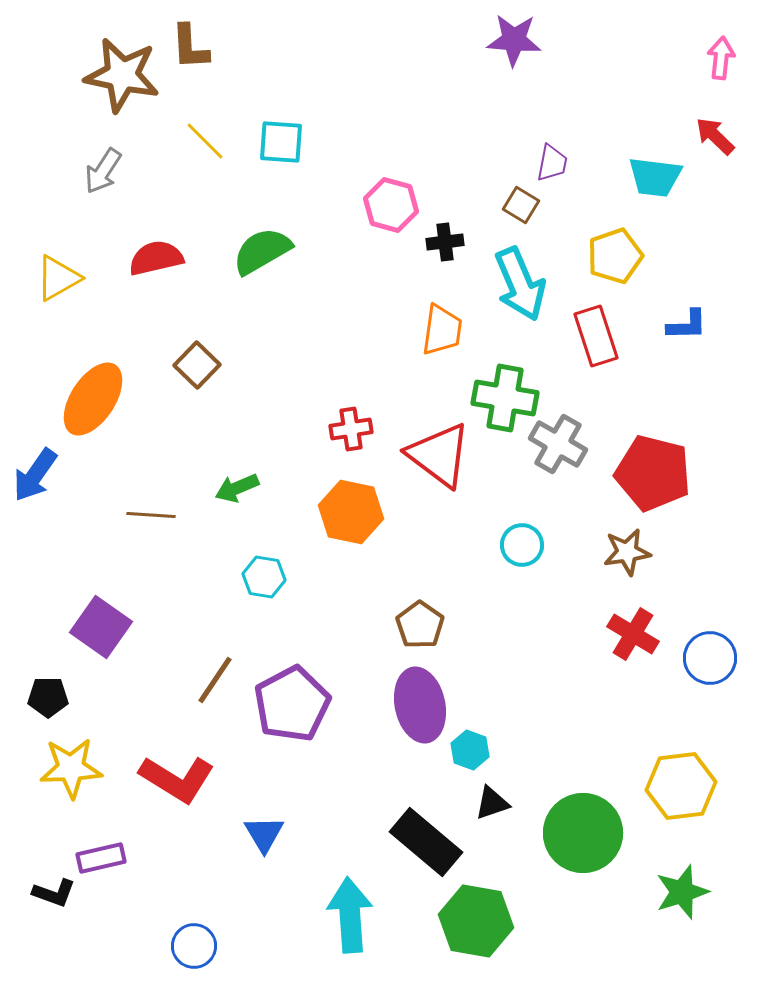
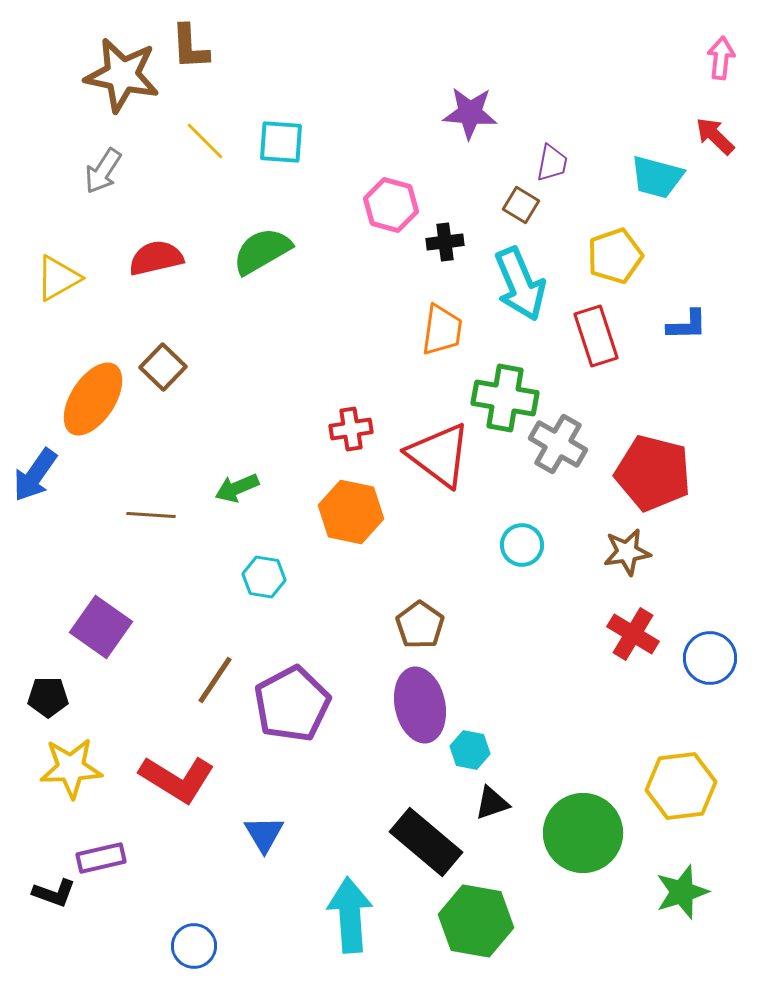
purple star at (514, 40): moved 44 px left, 73 px down
cyan trapezoid at (655, 177): moved 2 px right; rotated 8 degrees clockwise
brown square at (197, 365): moved 34 px left, 2 px down
cyan hexagon at (470, 750): rotated 9 degrees counterclockwise
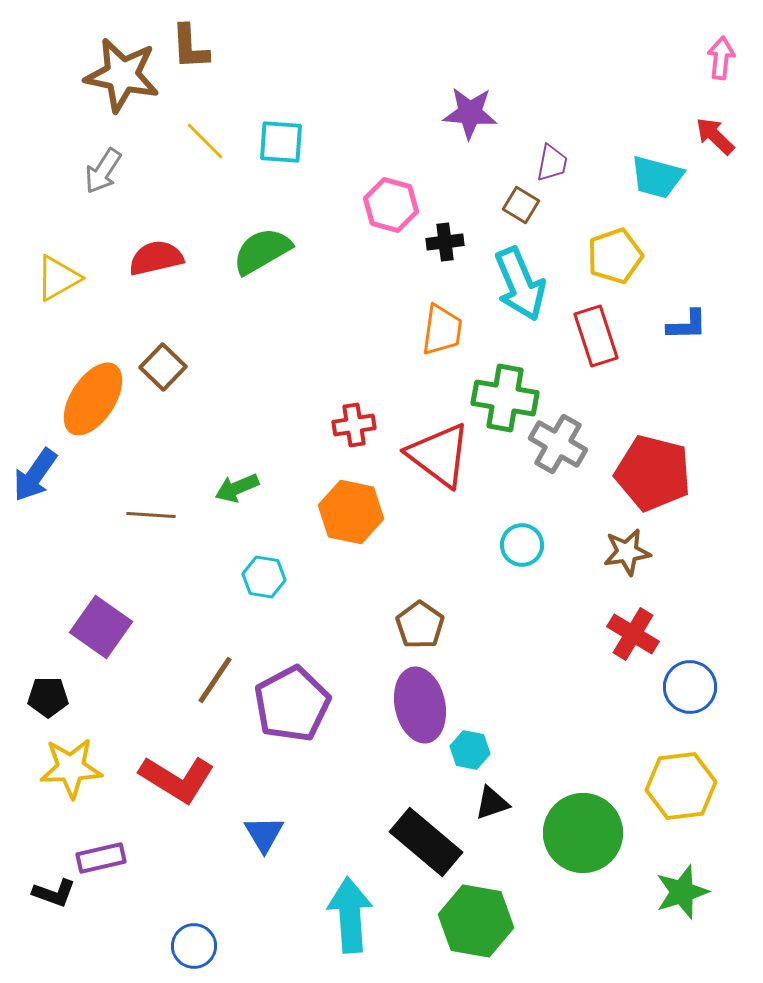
red cross at (351, 429): moved 3 px right, 4 px up
blue circle at (710, 658): moved 20 px left, 29 px down
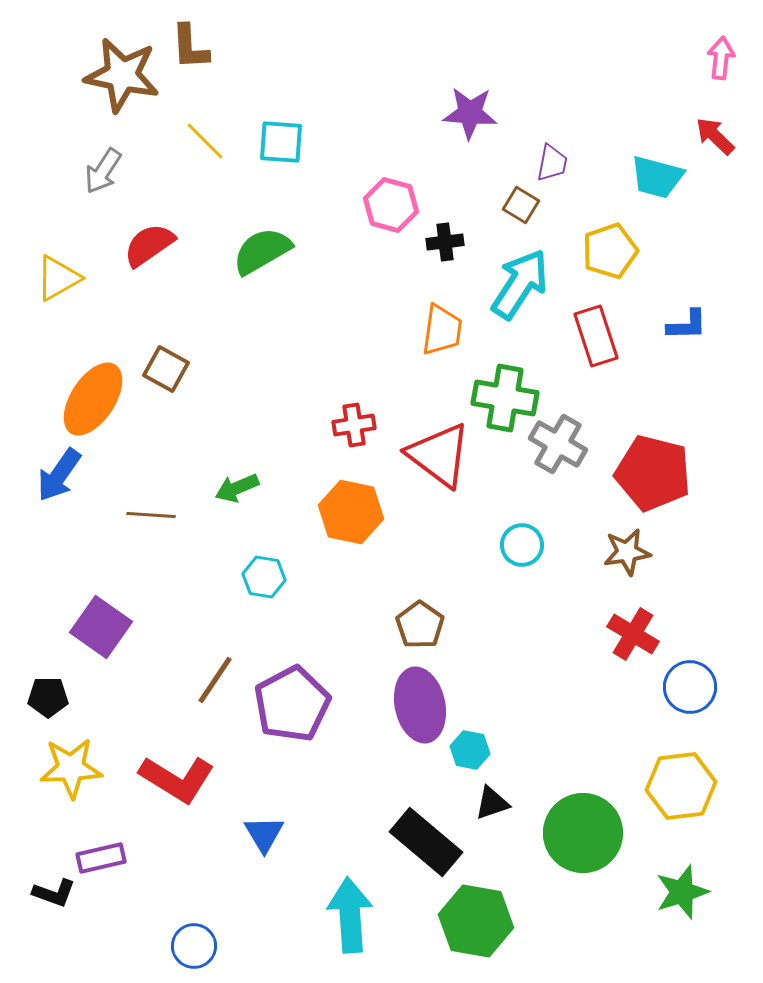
yellow pentagon at (615, 256): moved 5 px left, 5 px up
red semicircle at (156, 258): moved 7 px left, 13 px up; rotated 22 degrees counterclockwise
cyan arrow at (520, 284): rotated 124 degrees counterclockwise
brown square at (163, 367): moved 3 px right, 2 px down; rotated 15 degrees counterclockwise
blue arrow at (35, 475): moved 24 px right
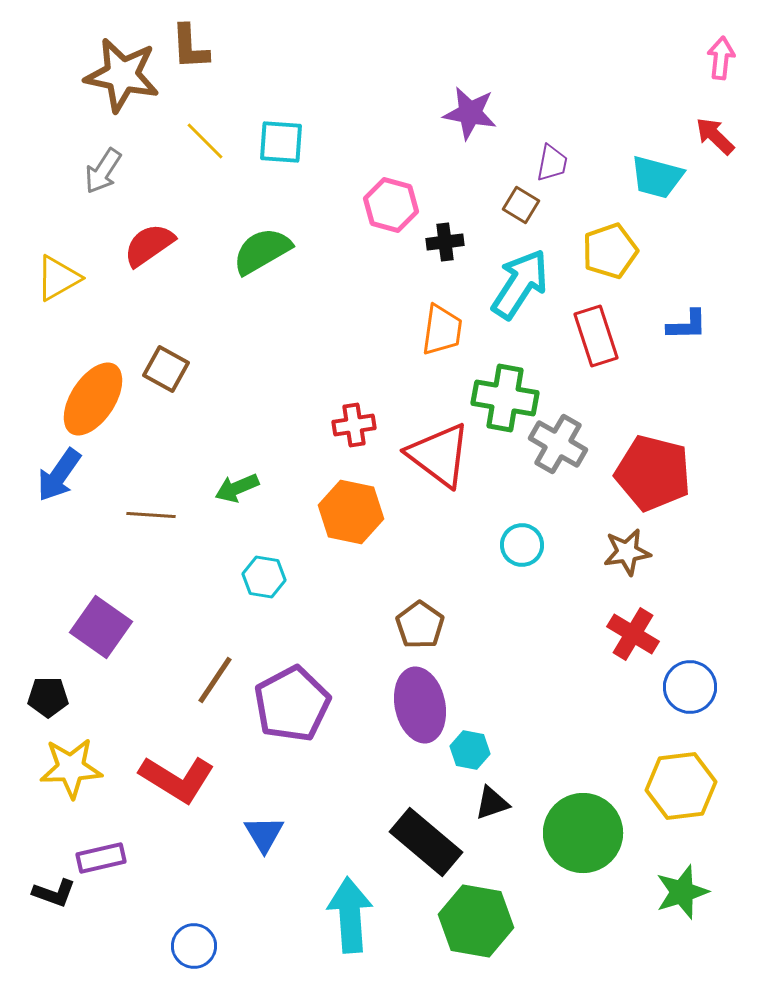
purple star at (470, 113): rotated 6 degrees clockwise
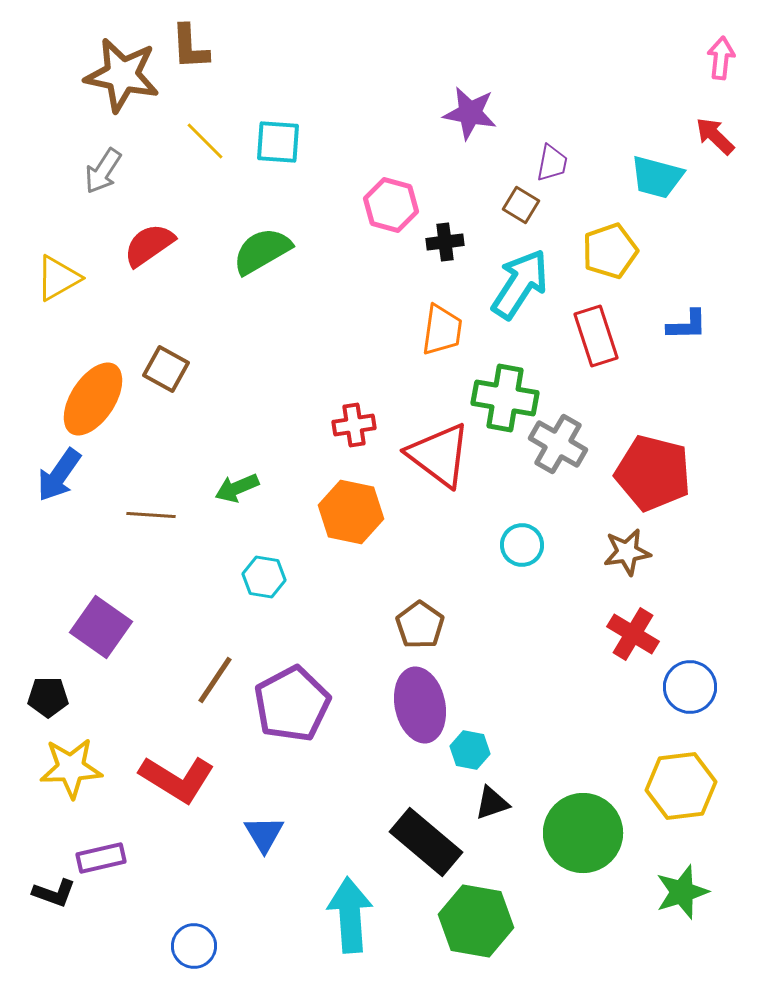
cyan square at (281, 142): moved 3 px left
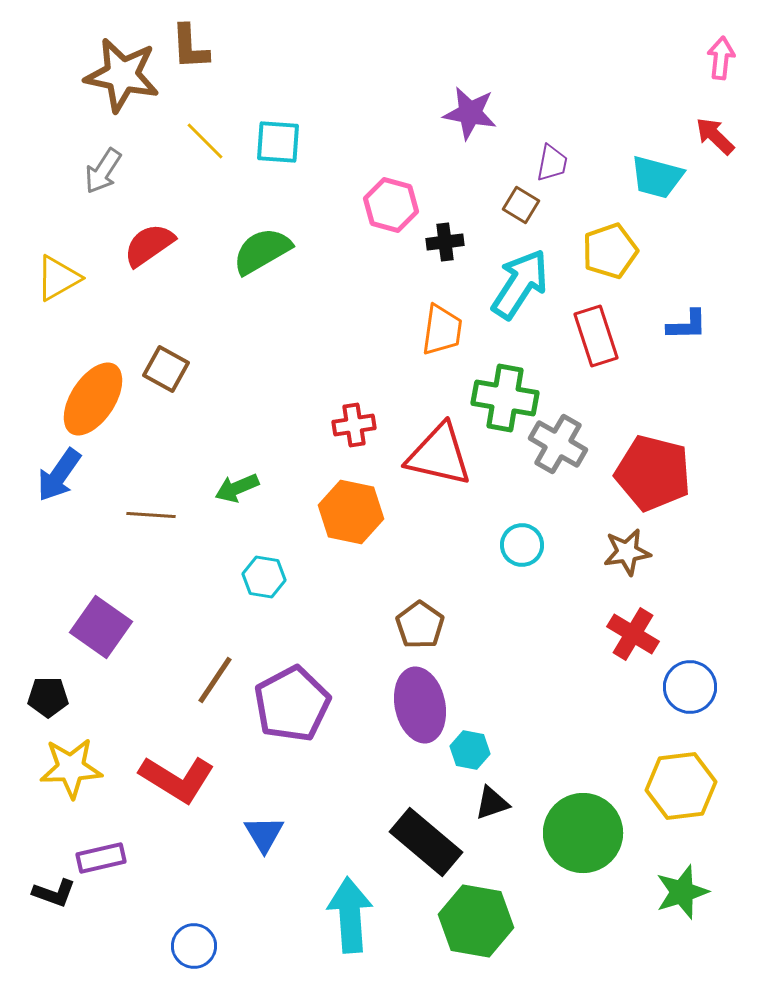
red triangle at (439, 455): rotated 24 degrees counterclockwise
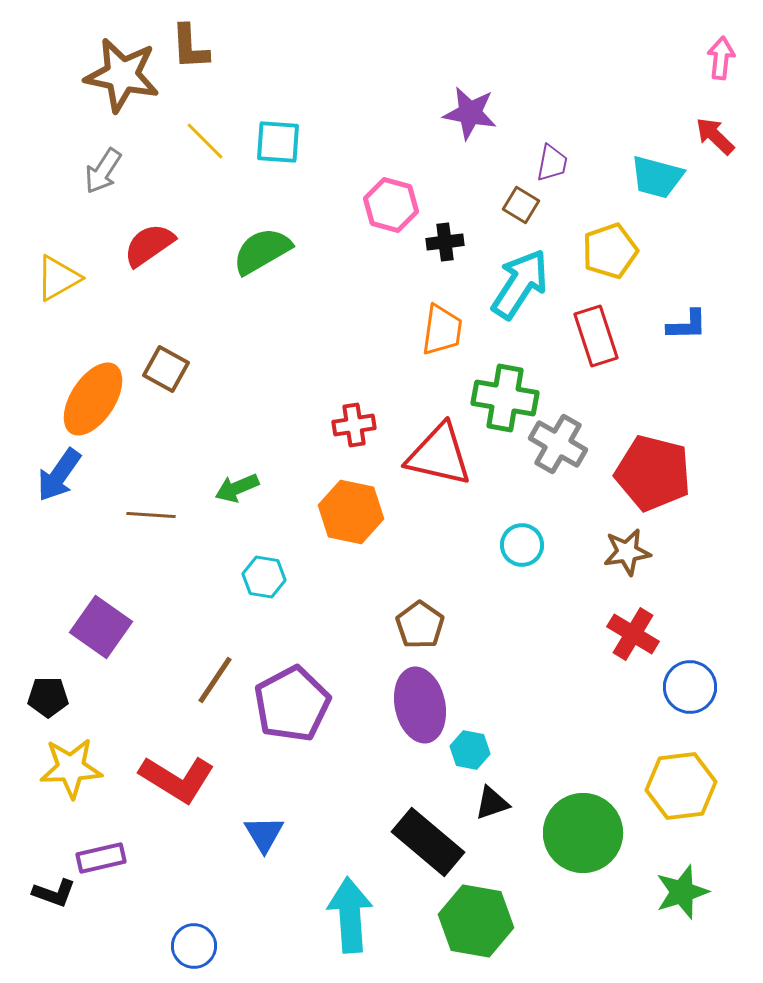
black rectangle at (426, 842): moved 2 px right
